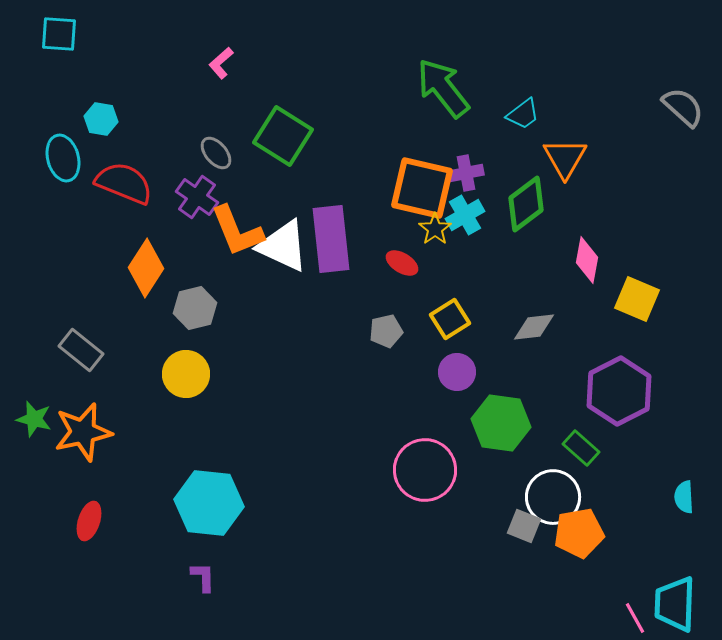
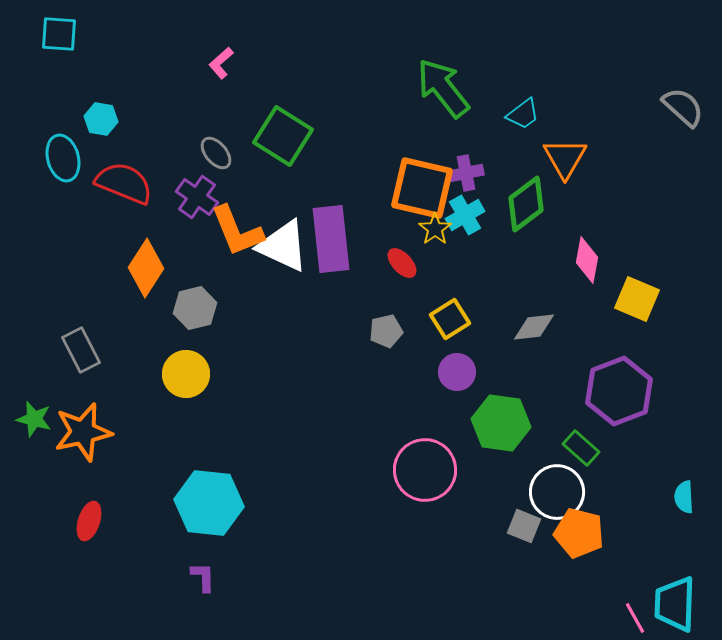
red ellipse at (402, 263): rotated 16 degrees clockwise
gray rectangle at (81, 350): rotated 24 degrees clockwise
purple hexagon at (619, 391): rotated 6 degrees clockwise
white circle at (553, 497): moved 4 px right, 5 px up
orange pentagon at (579, 533): rotated 24 degrees clockwise
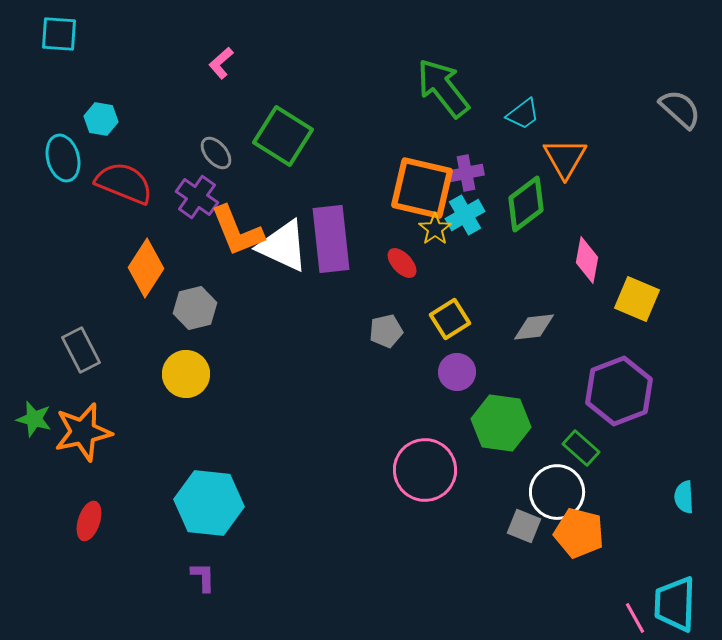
gray semicircle at (683, 107): moved 3 px left, 2 px down
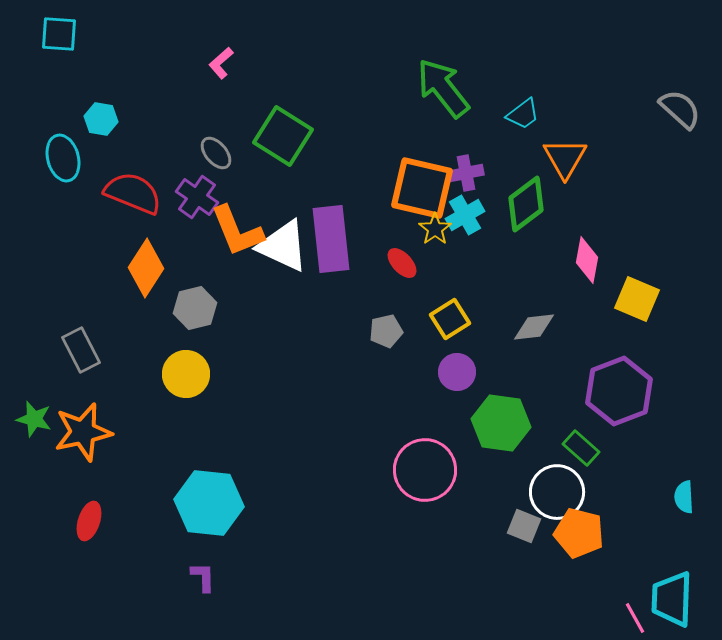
red semicircle at (124, 183): moved 9 px right, 10 px down
cyan trapezoid at (675, 604): moved 3 px left, 5 px up
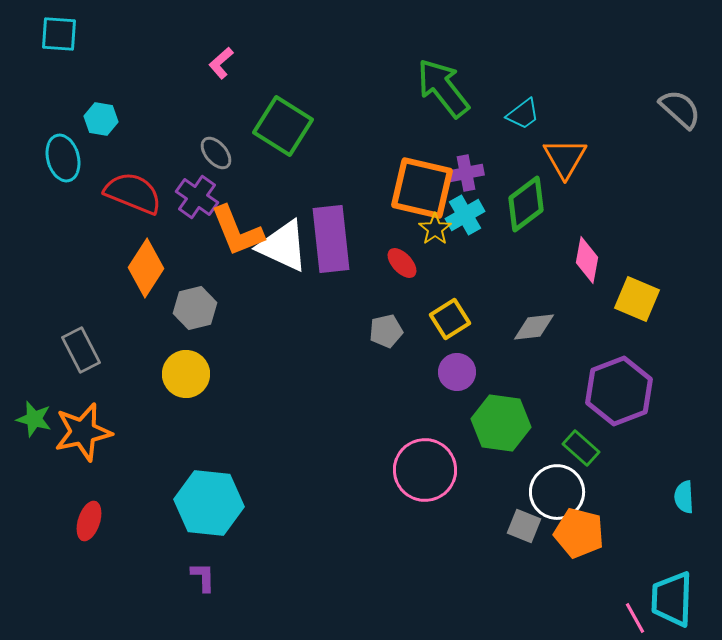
green square at (283, 136): moved 10 px up
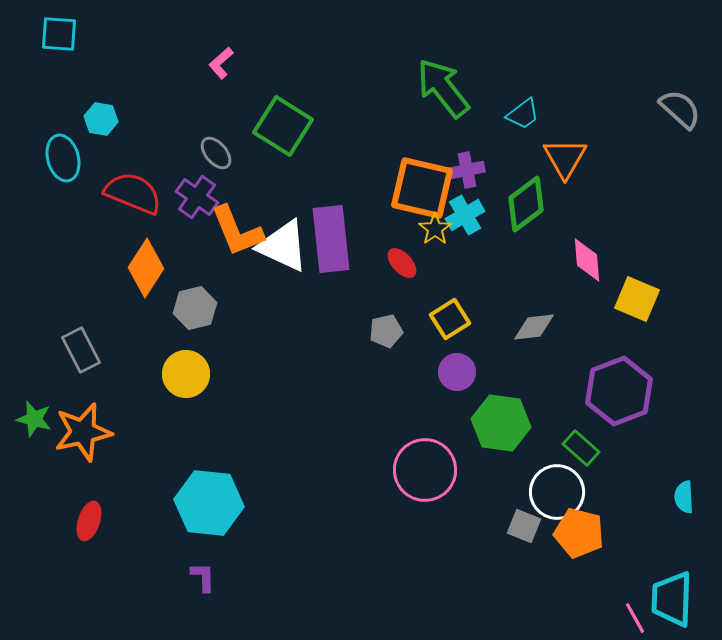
purple cross at (466, 173): moved 1 px right, 3 px up
pink diamond at (587, 260): rotated 15 degrees counterclockwise
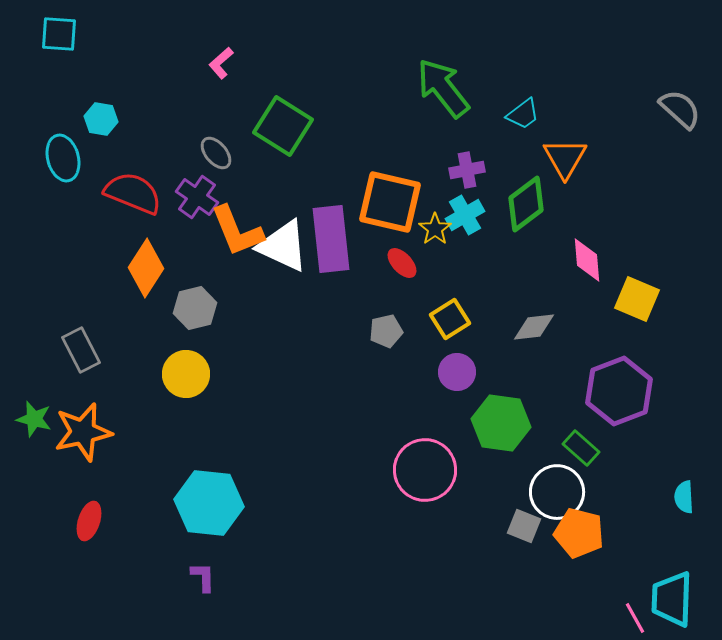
orange square at (422, 188): moved 32 px left, 14 px down
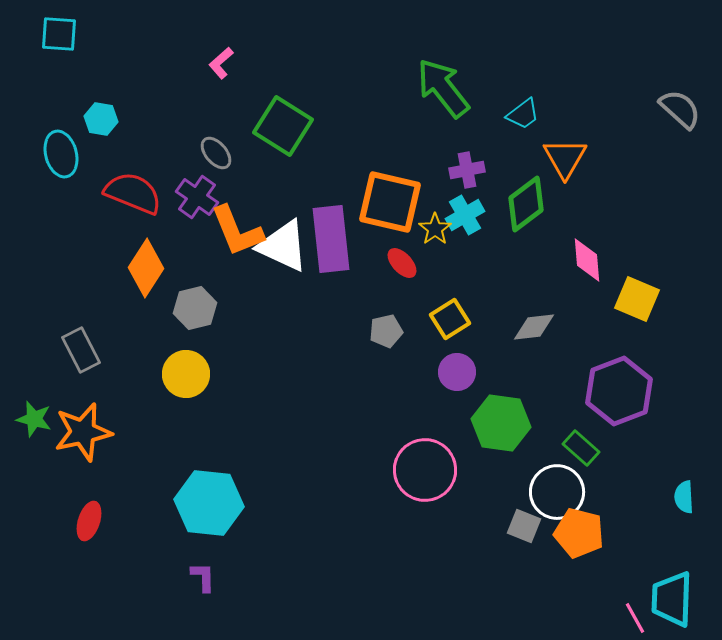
cyan ellipse at (63, 158): moved 2 px left, 4 px up
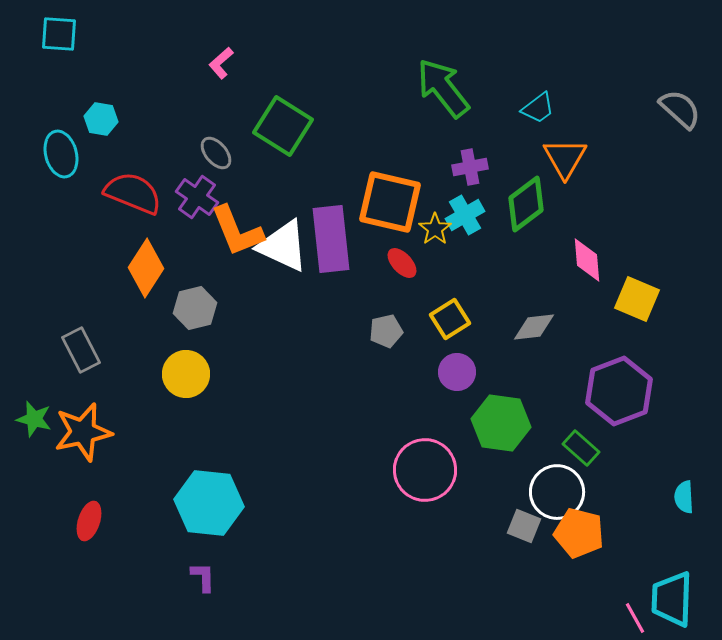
cyan trapezoid at (523, 114): moved 15 px right, 6 px up
purple cross at (467, 170): moved 3 px right, 3 px up
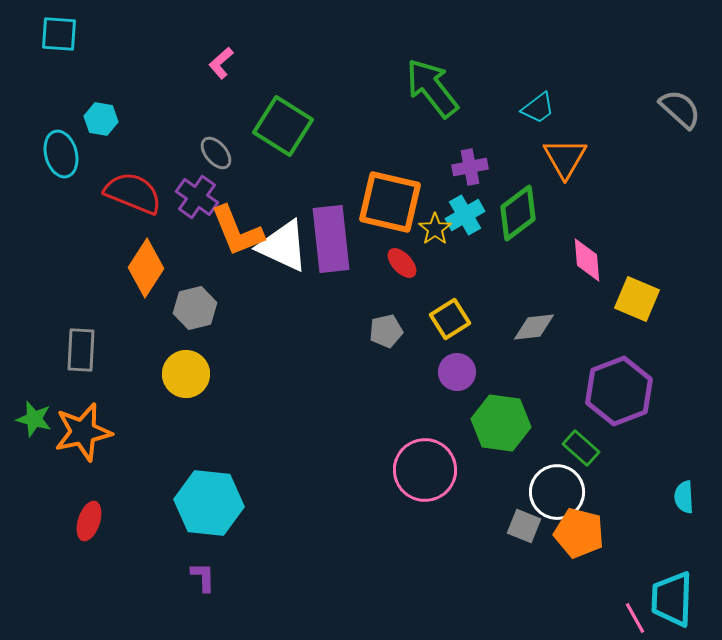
green arrow at (443, 88): moved 11 px left
green diamond at (526, 204): moved 8 px left, 9 px down
gray rectangle at (81, 350): rotated 30 degrees clockwise
